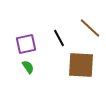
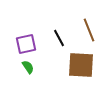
brown line: moved 1 px left, 2 px down; rotated 25 degrees clockwise
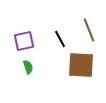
black line: moved 1 px right, 1 px down
purple square: moved 2 px left, 3 px up
green semicircle: rotated 16 degrees clockwise
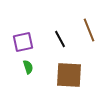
purple square: moved 1 px left, 1 px down
brown square: moved 12 px left, 10 px down
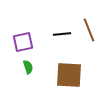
black line: moved 2 px right, 5 px up; rotated 66 degrees counterclockwise
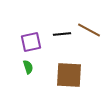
brown line: rotated 40 degrees counterclockwise
purple square: moved 8 px right
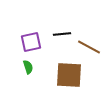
brown line: moved 17 px down
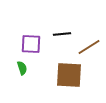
purple square: moved 2 px down; rotated 15 degrees clockwise
brown line: rotated 60 degrees counterclockwise
green semicircle: moved 6 px left, 1 px down
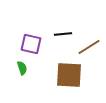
black line: moved 1 px right
purple square: rotated 10 degrees clockwise
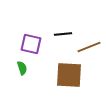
brown line: rotated 10 degrees clockwise
